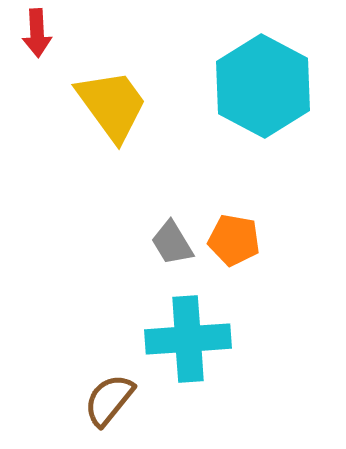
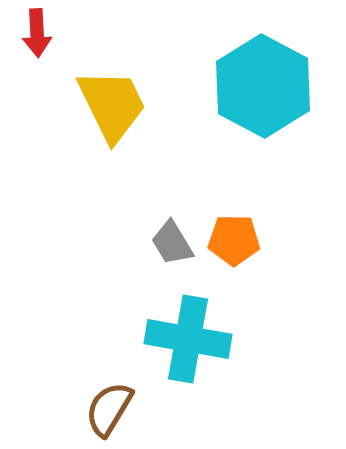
yellow trapezoid: rotated 10 degrees clockwise
orange pentagon: rotated 9 degrees counterclockwise
cyan cross: rotated 14 degrees clockwise
brown semicircle: moved 9 px down; rotated 8 degrees counterclockwise
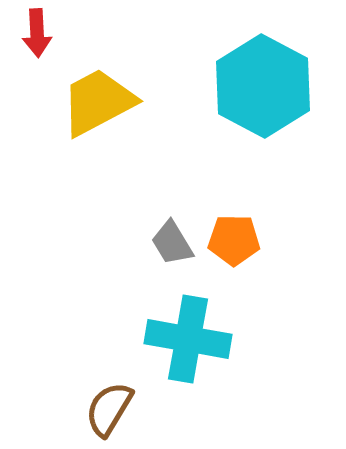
yellow trapezoid: moved 14 px left, 3 px up; rotated 92 degrees counterclockwise
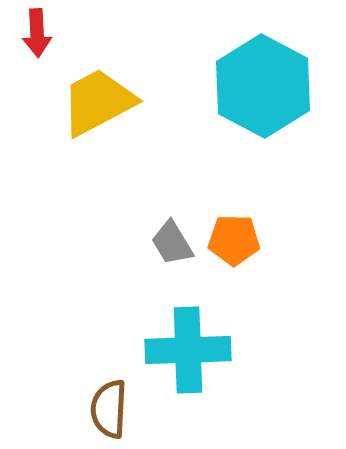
cyan cross: moved 11 px down; rotated 12 degrees counterclockwise
brown semicircle: rotated 28 degrees counterclockwise
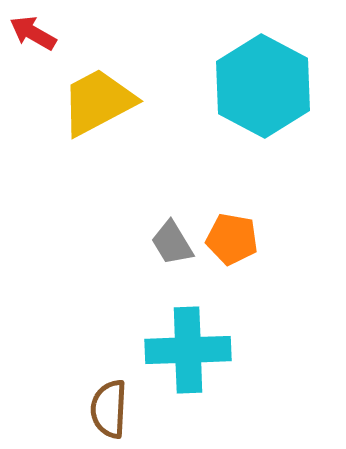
red arrow: moved 4 px left; rotated 123 degrees clockwise
orange pentagon: moved 2 px left, 1 px up; rotated 9 degrees clockwise
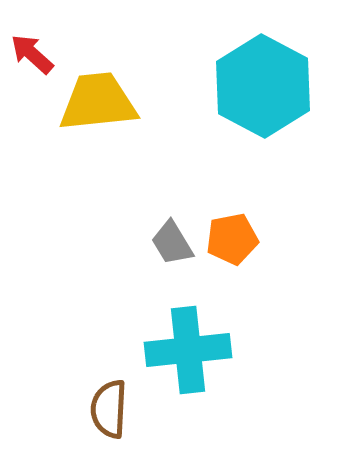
red arrow: moved 1 px left, 21 px down; rotated 12 degrees clockwise
yellow trapezoid: rotated 22 degrees clockwise
orange pentagon: rotated 21 degrees counterclockwise
cyan cross: rotated 4 degrees counterclockwise
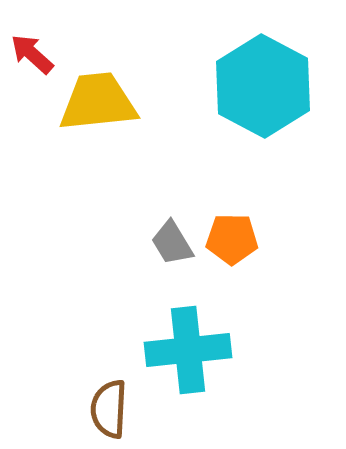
orange pentagon: rotated 12 degrees clockwise
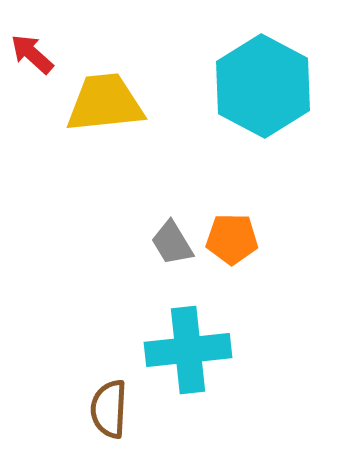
yellow trapezoid: moved 7 px right, 1 px down
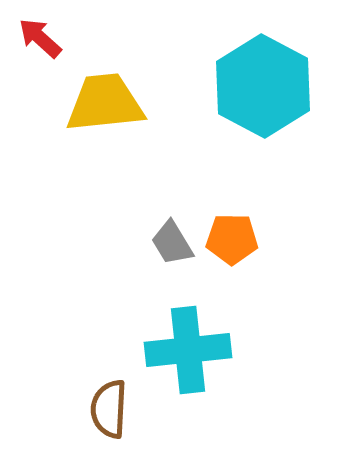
red arrow: moved 8 px right, 16 px up
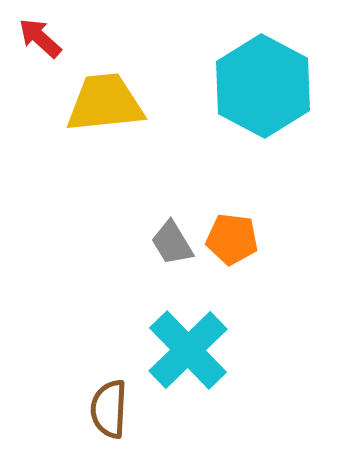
orange pentagon: rotated 6 degrees clockwise
cyan cross: rotated 38 degrees counterclockwise
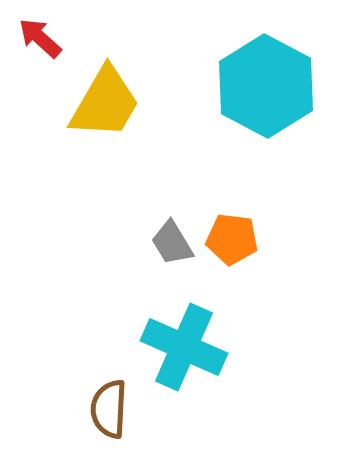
cyan hexagon: moved 3 px right
yellow trapezoid: rotated 126 degrees clockwise
cyan cross: moved 4 px left, 3 px up; rotated 22 degrees counterclockwise
